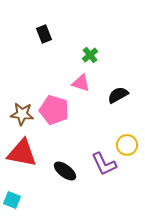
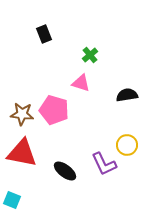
black semicircle: moved 9 px right; rotated 20 degrees clockwise
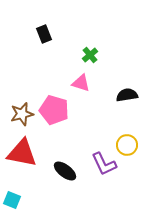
brown star: rotated 20 degrees counterclockwise
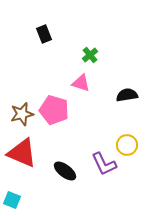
red triangle: rotated 12 degrees clockwise
